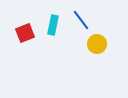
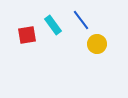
cyan rectangle: rotated 48 degrees counterclockwise
red square: moved 2 px right, 2 px down; rotated 12 degrees clockwise
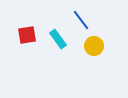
cyan rectangle: moved 5 px right, 14 px down
yellow circle: moved 3 px left, 2 px down
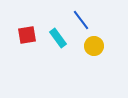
cyan rectangle: moved 1 px up
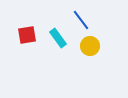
yellow circle: moved 4 px left
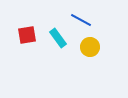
blue line: rotated 25 degrees counterclockwise
yellow circle: moved 1 px down
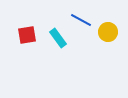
yellow circle: moved 18 px right, 15 px up
